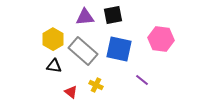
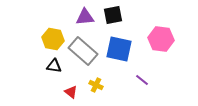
yellow hexagon: rotated 20 degrees counterclockwise
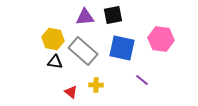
blue square: moved 3 px right, 1 px up
black triangle: moved 1 px right, 4 px up
yellow cross: rotated 24 degrees counterclockwise
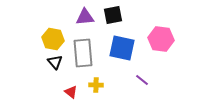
gray rectangle: moved 2 px down; rotated 44 degrees clockwise
black triangle: rotated 42 degrees clockwise
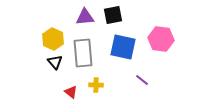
yellow hexagon: rotated 15 degrees clockwise
blue square: moved 1 px right, 1 px up
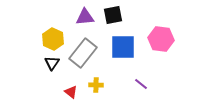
blue square: rotated 12 degrees counterclockwise
gray rectangle: rotated 44 degrees clockwise
black triangle: moved 3 px left, 1 px down; rotated 14 degrees clockwise
purple line: moved 1 px left, 4 px down
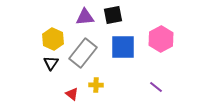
pink hexagon: rotated 25 degrees clockwise
black triangle: moved 1 px left
purple line: moved 15 px right, 3 px down
red triangle: moved 1 px right, 2 px down
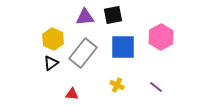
pink hexagon: moved 2 px up
black triangle: rotated 21 degrees clockwise
yellow cross: moved 21 px right; rotated 24 degrees clockwise
red triangle: rotated 32 degrees counterclockwise
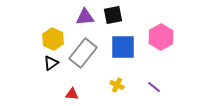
purple line: moved 2 px left
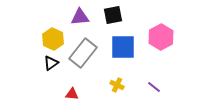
purple triangle: moved 5 px left
